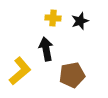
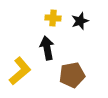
black arrow: moved 1 px right, 1 px up
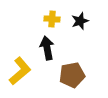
yellow cross: moved 1 px left, 1 px down
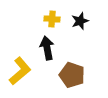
brown pentagon: rotated 30 degrees clockwise
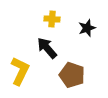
black star: moved 7 px right, 7 px down
black arrow: rotated 30 degrees counterclockwise
yellow L-shape: rotated 24 degrees counterclockwise
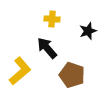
black star: moved 1 px right, 3 px down
yellow L-shape: rotated 24 degrees clockwise
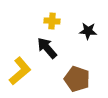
yellow cross: moved 2 px down
black star: rotated 24 degrees clockwise
brown pentagon: moved 5 px right, 4 px down
